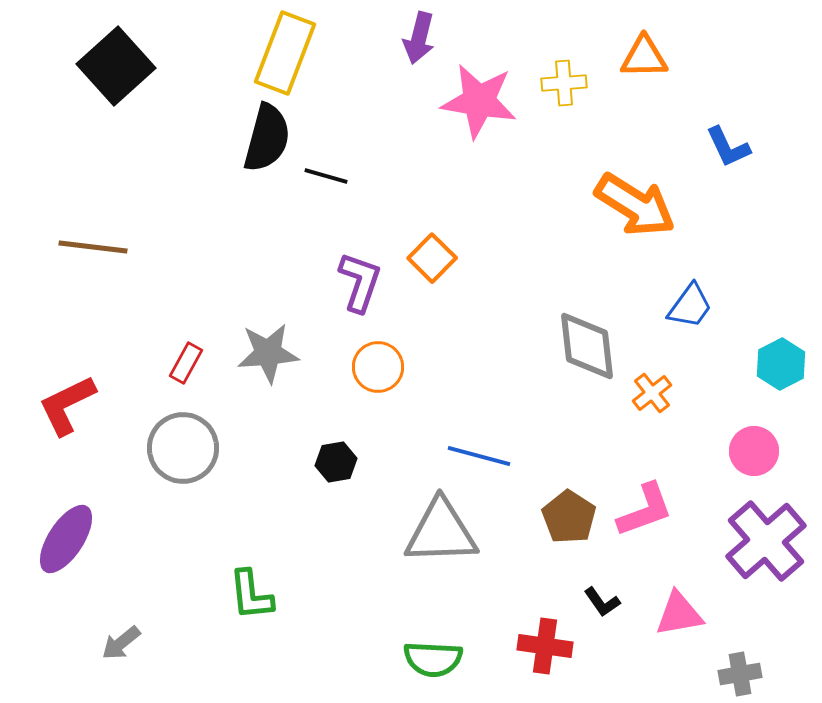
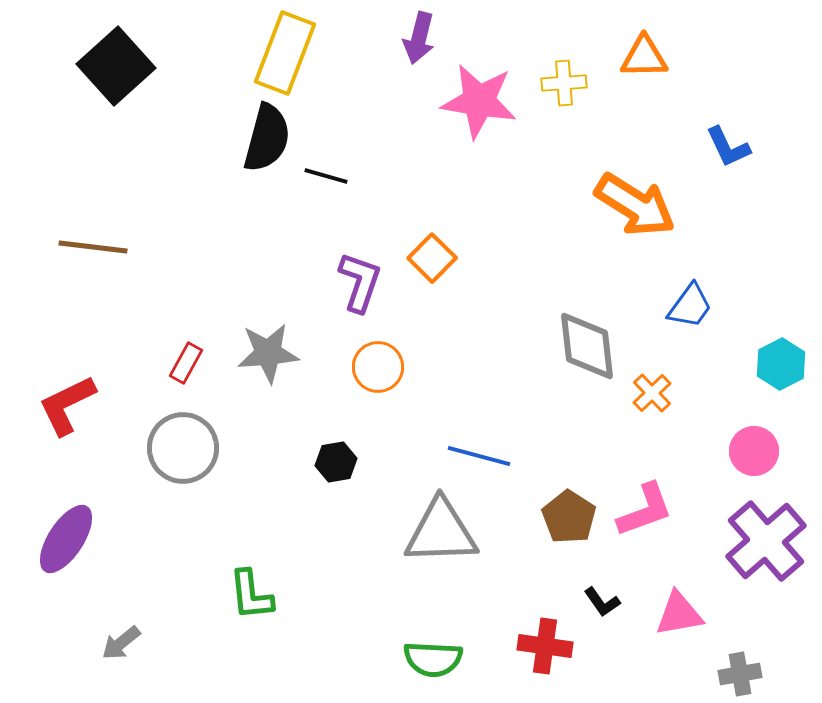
orange cross: rotated 6 degrees counterclockwise
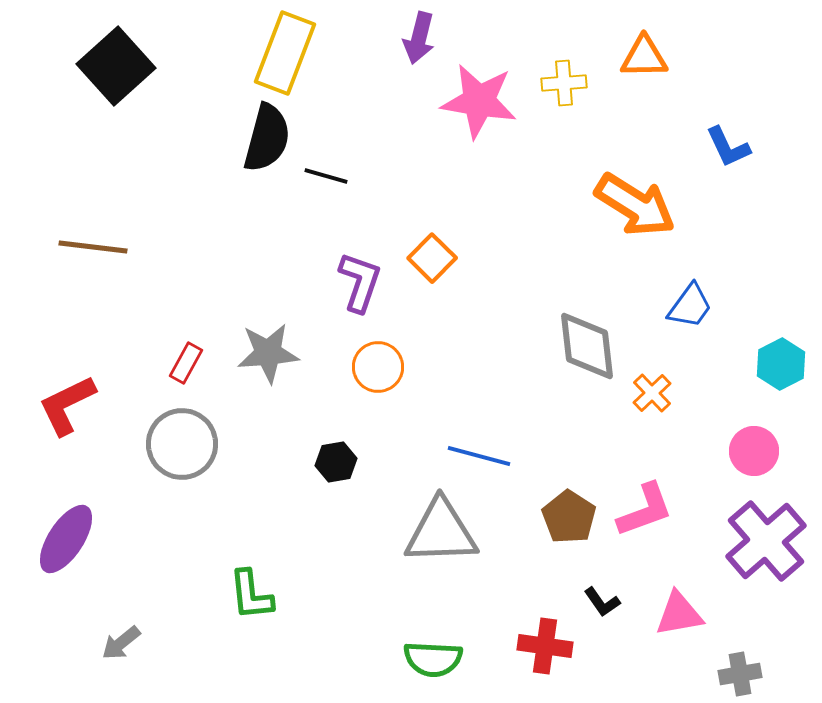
gray circle: moved 1 px left, 4 px up
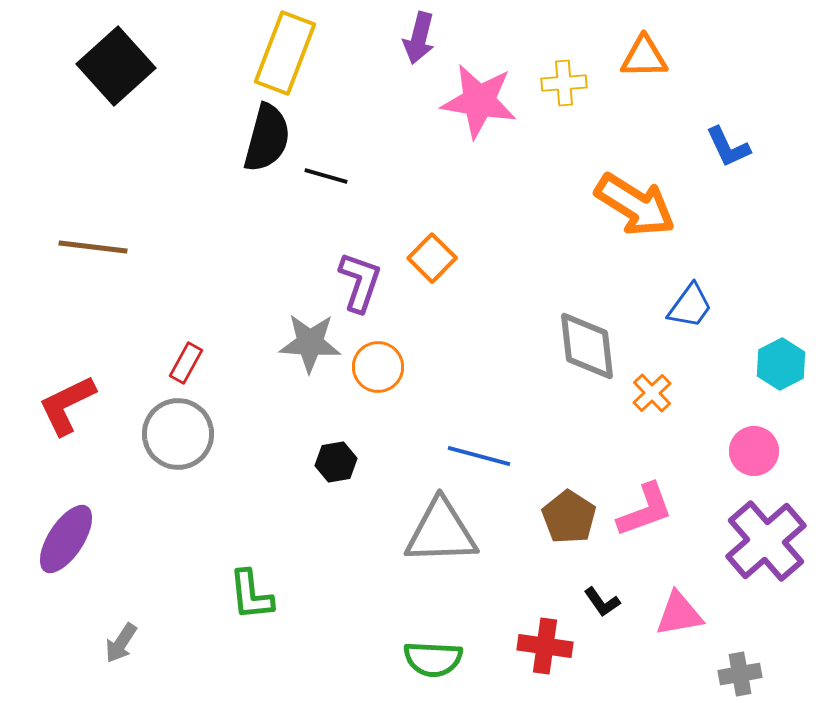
gray star: moved 42 px right, 10 px up; rotated 8 degrees clockwise
gray circle: moved 4 px left, 10 px up
gray arrow: rotated 18 degrees counterclockwise
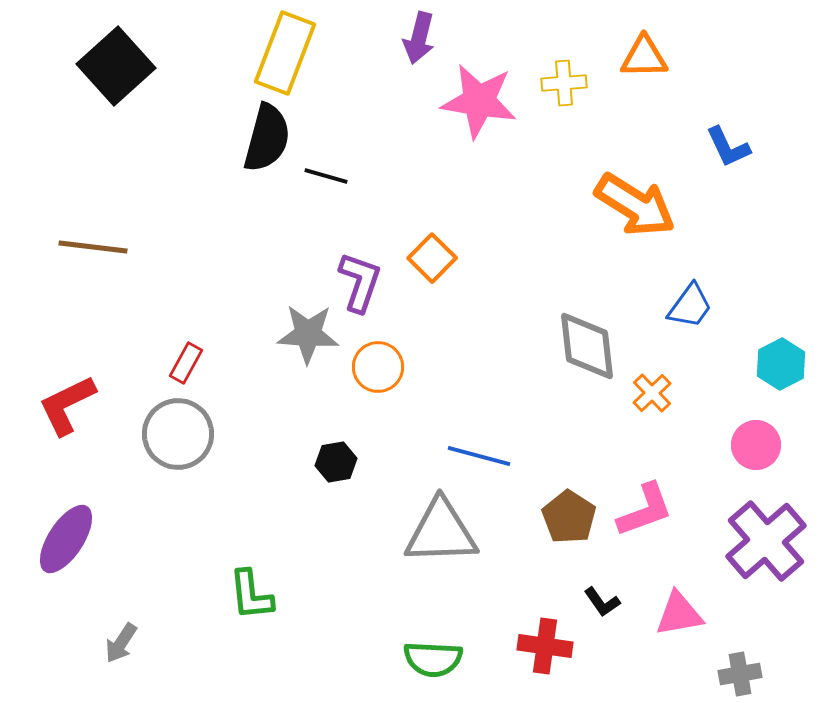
gray star: moved 2 px left, 9 px up
pink circle: moved 2 px right, 6 px up
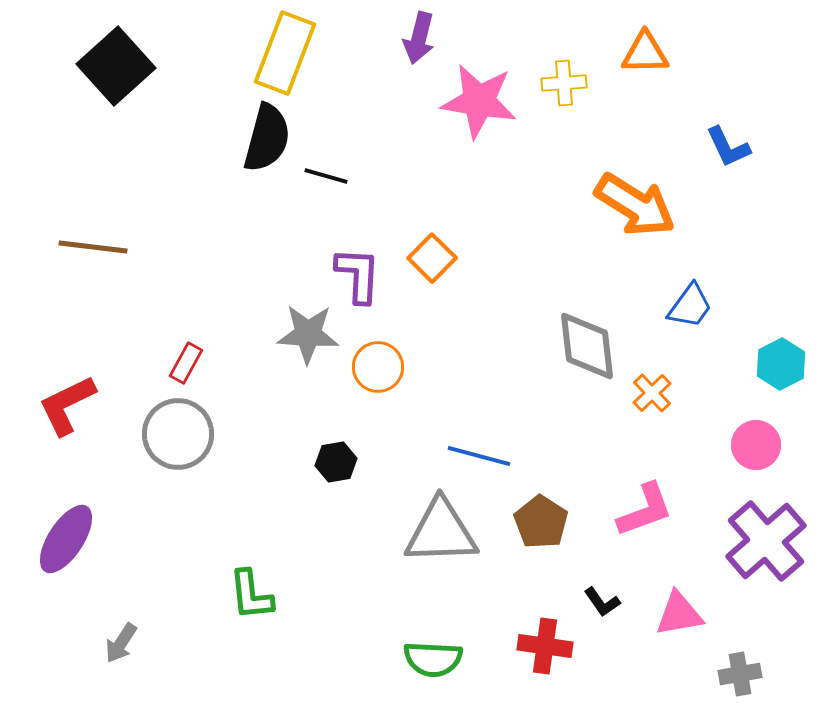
orange triangle: moved 1 px right, 4 px up
purple L-shape: moved 2 px left, 7 px up; rotated 16 degrees counterclockwise
brown pentagon: moved 28 px left, 5 px down
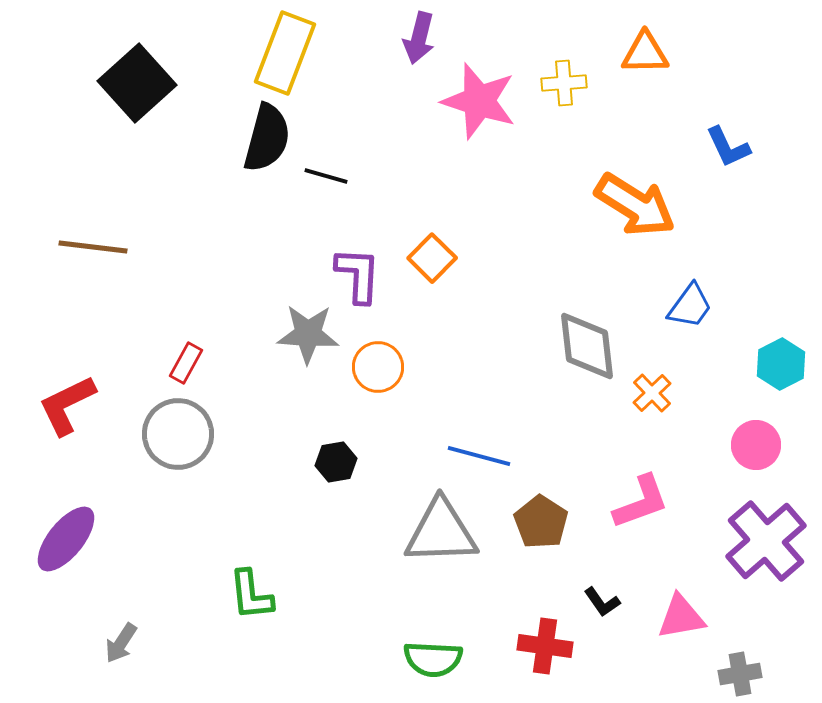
black square: moved 21 px right, 17 px down
pink star: rotated 8 degrees clockwise
pink L-shape: moved 4 px left, 8 px up
purple ellipse: rotated 6 degrees clockwise
pink triangle: moved 2 px right, 3 px down
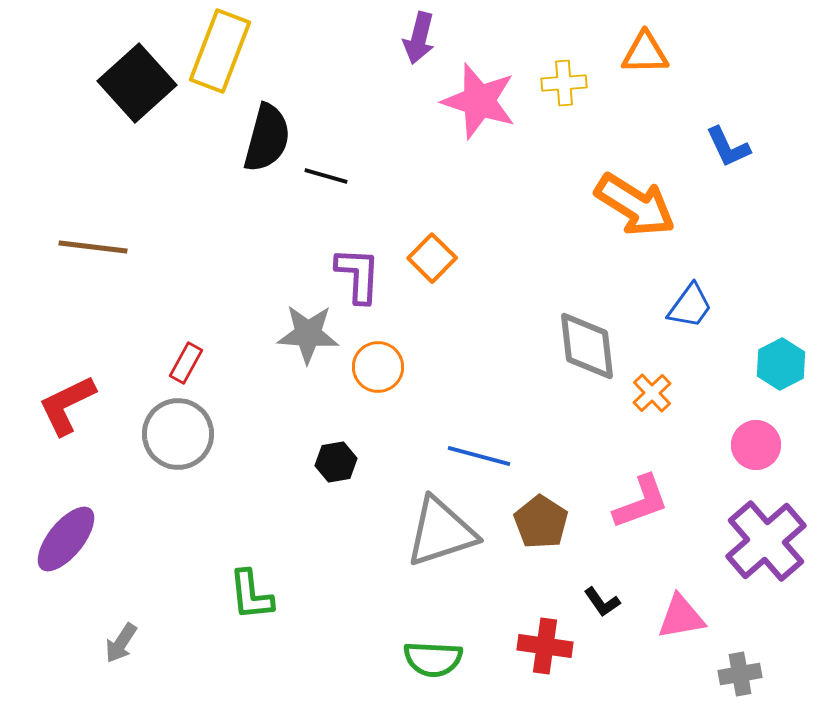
yellow rectangle: moved 65 px left, 2 px up
gray triangle: rotated 16 degrees counterclockwise
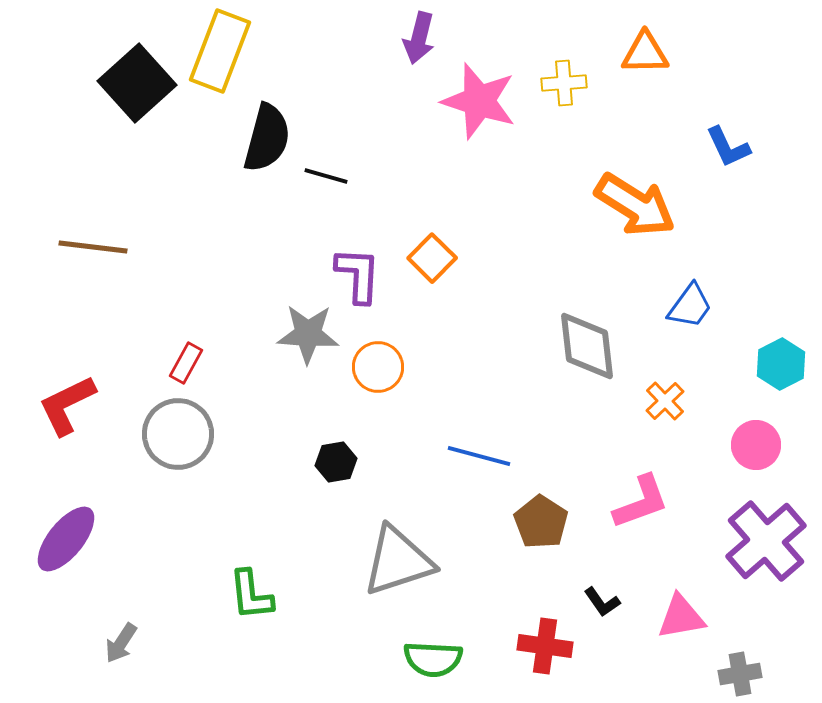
orange cross: moved 13 px right, 8 px down
gray triangle: moved 43 px left, 29 px down
